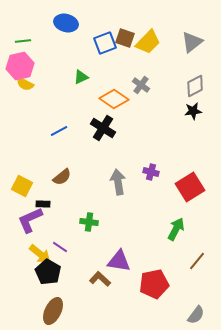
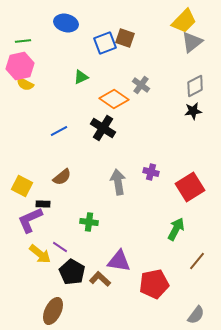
yellow trapezoid: moved 36 px right, 21 px up
black pentagon: moved 24 px right
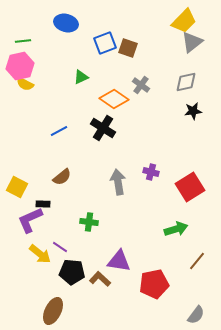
brown square: moved 3 px right, 10 px down
gray diamond: moved 9 px left, 4 px up; rotated 15 degrees clockwise
yellow square: moved 5 px left, 1 px down
green arrow: rotated 45 degrees clockwise
black pentagon: rotated 25 degrees counterclockwise
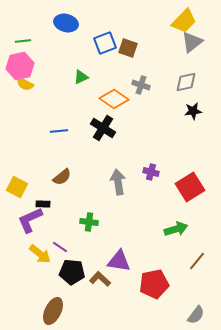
gray cross: rotated 18 degrees counterclockwise
blue line: rotated 24 degrees clockwise
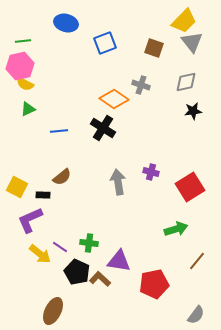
gray triangle: rotated 30 degrees counterclockwise
brown square: moved 26 px right
green triangle: moved 53 px left, 32 px down
black rectangle: moved 9 px up
green cross: moved 21 px down
black pentagon: moved 5 px right; rotated 20 degrees clockwise
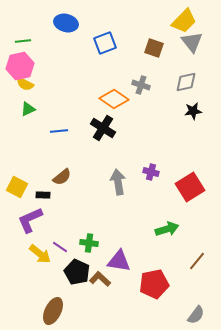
green arrow: moved 9 px left
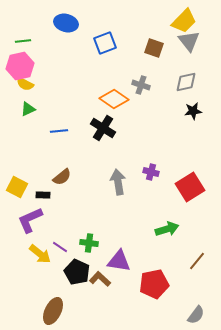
gray triangle: moved 3 px left, 1 px up
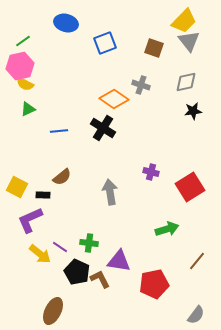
green line: rotated 28 degrees counterclockwise
gray arrow: moved 8 px left, 10 px down
brown L-shape: rotated 20 degrees clockwise
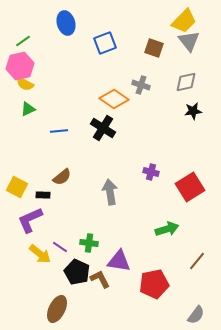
blue ellipse: rotated 60 degrees clockwise
brown ellipse: moved 4 px right, 2 px up
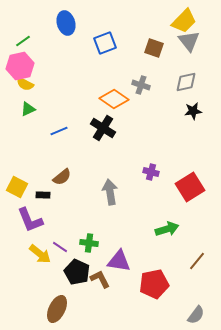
blue line: rotated 18 degrees counterclockwise
purple L-shape: rotated 88 degrees counterclockwise
